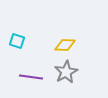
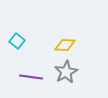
cyan square: rotated 21 degrees clockwise
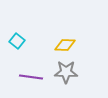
gray star: rotated 30 degrees clockwise
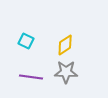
cyan square: moved 9 px right; rotated 14 degrees counterclockwise
yellow diamond: rotated 35 degrees counterclockwise
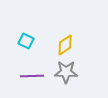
purple line: moved 1 px right, 1 px up; rotated 10 degrees counterclockwise
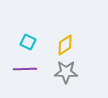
cyan square: moved 2 px right, 1 px down
purple line: moved 7 px left, 7 px up
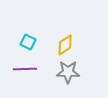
gray star: moved 2 px right
